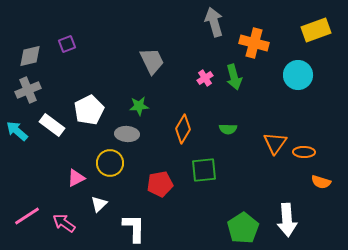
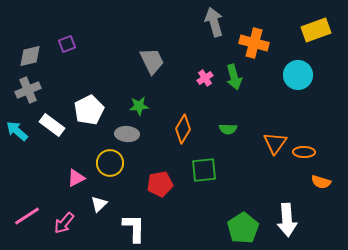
pink arrow: rotated 85 degrees counterclockwise
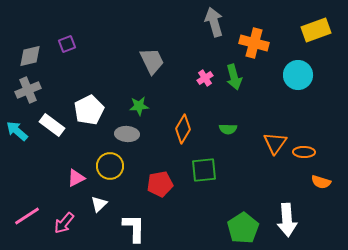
yellow circle: moved 3 px down
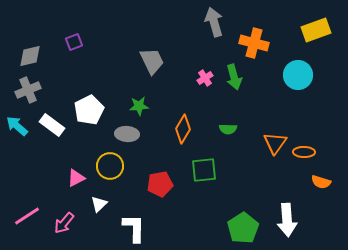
purple square: moved 7 px right, 2 px up
cyan arrow: moved 5 px up
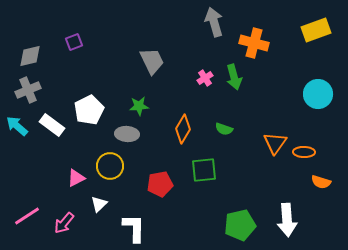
cyan circle: moved 20 px right, 19 px down
green semicircle: moved 4 px left; rotated 18 degrees clockwise
green pentagon: moved 3 px left, 3 px up; rotated 20 degrees clockwise
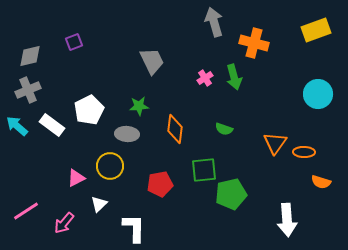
orange diamond: moved 8 px left; rotated 24 degrees counterclockwise
pink line: moved 1 px left, 5 px up
green pentagon: moved 9 px left, 31 px up
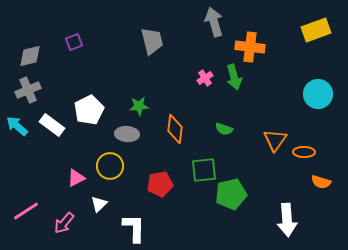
orange cross: moved 4 px left, 4 px down; rotated 8 degrees counterclockwise
gray trapezoid: moved 20 px up; rotated 12 degrees clockwise
orange triangle: moved 3 px up
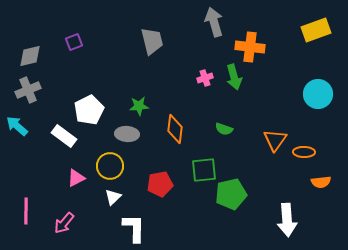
pink cross: rotated 14 degrees clockwise
white rectangle: moved 12 px right, 11 px down
orange semicircle: rotated 24 degrees counterclockwise
white triangle: moved 14 px right, 7 px up
pink line: rotated 56 degrees counterclockwise
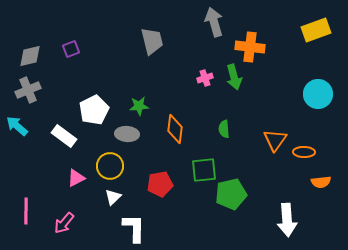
purple square: moved 3 px left, 7 px down
white pentagon: moved 5 px right
green semicircle: rotated 66 degrees clockwise
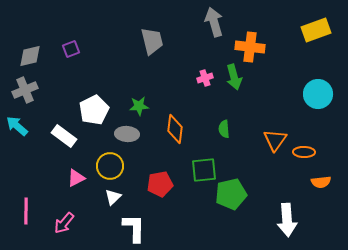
gray cross: moved 3 px left
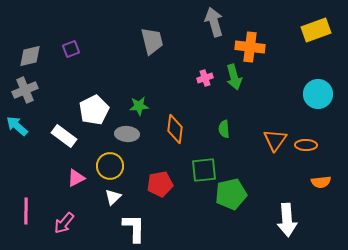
orange ellipse: moved 2 px right, 7 px up
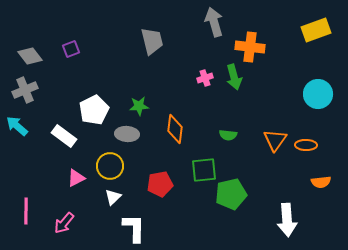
gray diamond: rotated 65 degrees clockwise
green semicircle: moved 4 px right, 6 px down; rotated 78 degrees counterclockwise
